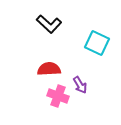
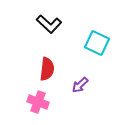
red semicircle: moved 2 px left; rotated 100 degrees clockwise
purple arrow: rotated 78 degrees clockwise
pink cross: moved 20 px left, 6 px down
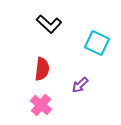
red semicircle: moved 5 px left
pink cross: moved 3 px right, 3 px down; rotated 20 degrees clockwise
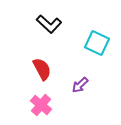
red semicircle: rotated 35 degrees counterclockwise
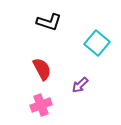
black L-shape: moved 2 px up; rotated 25 degrees counterclockwise
cyan square: rotated 15 degrees clockwise
pink cross: rotated 30 degrees clockwise
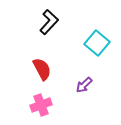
black L-shape: rotated 65 degrees counterclockwise
purple arrow: moved 4 px right
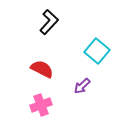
cyan square: moved 8 px down
red semicircle: rotated 35 degrees counterclockwise
purple arrow: moved 2 px left, 1 px down
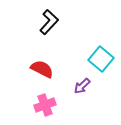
cyan square: moved 4 px right, 8 px down
pink cross: moved 4 px right
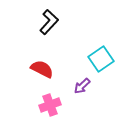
cyan square: rotated 15 degrees clockwise
pink cross: moved 5 px right
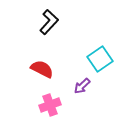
cyan square: moved 1 px left
